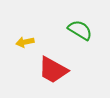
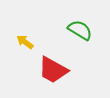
yellow arrow: rotated 48 degrees clockwise
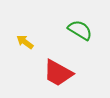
red trapezoid: moved 5 px right, 3 px down
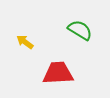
red trapezoid: rotated 148 degrees clockwise
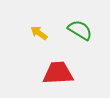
yellow arrow: moved 14 px right, 9 px up
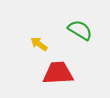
yellow arrow: moved 11 px down
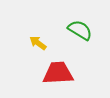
yellow arrow: moved 1 px left, 1 px up
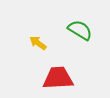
red trapezoid: moved 5 px down
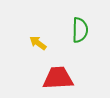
green semicircle: rotated 60 degrees clockwise
